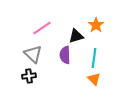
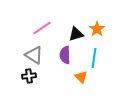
orange star: moved 1 px right, 4 px down
black triangle: moved 2 px up
gray triangle: moved 1 px right, 1 px down; rotated 12 degrees counterclockwise
orange triangle: moved 13 px left, 2 px up
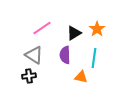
black triangle: moved 2 px left, 1 px up; rotated 14 degrees counterclockwise
orange triangle: rotated 32 degrees counterclockwise
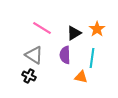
pink line: rotated 66 degrees clockwise
cyan line: moved 2 px left
black cross: rotated 32 degrees clockwise
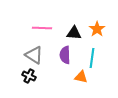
pink line: rotated 30 degrees counterclockwise
black triangle: rotated 35 degrees clockwise
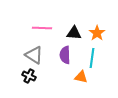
orange star: moved 4 px down
